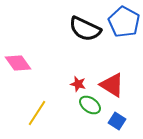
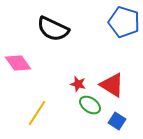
blue pentagon: rotated 12 degrees counterclockwise
black semicircle: moved 32 px left
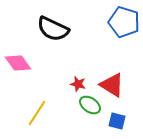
blue square: rotated 18 degrees counterclockwise
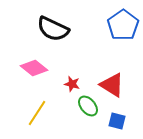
blue pentagon: moved 1 px left, 3 px down; rotated 20 degrees clockwise
pink diamond: moved 16 px right, 5 px down; rotated 16 degrees counterclockwise
red star: moved 6 px left
green ellipse: moved 2 px left, 1 px down; rotated 15 degrees clockwise
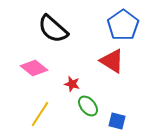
black semicircle: rotated 16 degrees clockwise
red triangle: moved 24 px up
yellow line: moved 3 px right, 1 px down
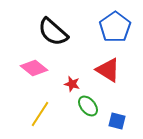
blue pentagon: moved 8 px left, 2 px down
black semicircle: moved 3 px down
red triangle: moved 4 px left, 9 px down
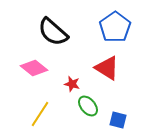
red triangle: moved 1 px left, 2 px up
blue square: moved 1 px right, 1 px up
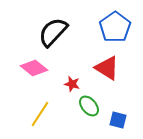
black semicircle: rotated 92 degrees clockwise
green ellipse: moved 1 px right
